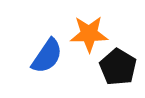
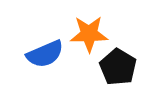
blue semicircle: moved 2 px left, 2 px up; rotated 33 degrees clockwise
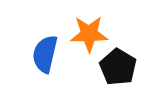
blue semicircle: rotated 126 degrees clockwise
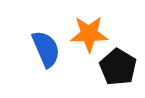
blue semicircle: moved 1 px right, 5 px up; rotated 144 degrees clockwise
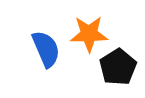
black pentagon: rotated 9 degrees clockwise
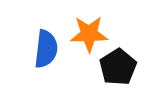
blue semicircle: rotated 30 degrees clockwise
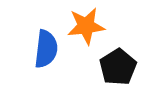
orange star: moved 3 px left, 8 px up; rotated 6 degrees counterclockwise
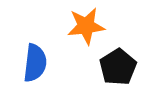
blue semicircle: moved 11 px left, 14 px down
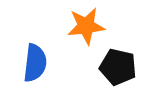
black pentagon: rotated 27 degrees counterclockwise
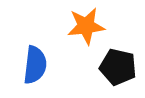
blue semicircle: moved 2 px down
